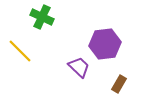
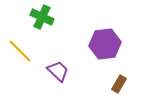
purple trapezoid: moved 21 px left, 4 px down
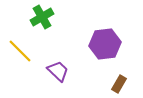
green cross: rotated 35 degrees clockwise
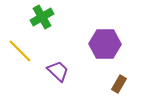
purple hexagon: rotated 8 degrees clockwise
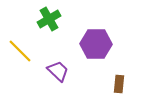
green cross: moved 7 px right, 2 px down
purple hexagon: moved 9 px left
brown rectangle: rotated 24 degrees counterclockwise
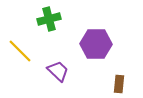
green cross: rotated 15 degrees clockwise
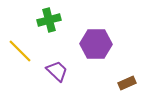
green cross: moved 1 px down
purple trapezoid: moved 1 px left
brown rectangle: moved 8 px right, 1 px up; rotated 60 degrees clockwise
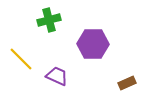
purple hexagon: moved 3 px left
yellow line: moved 1 px right, 8 px down
purple trapezoid: moved 5 px down; rotated 20 degrees counterclockwise
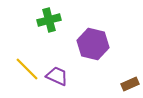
purple hexagon: rotated 12 degrees clockwise
yellow line: moved 6 px right, 10 px down
brown rectangle: moved 3 px right, 1 px down
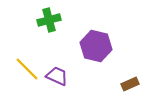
purple hexagon: moved 3 px right, 2 px down
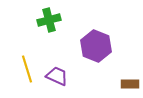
purple hexagon: rotated 8 degrees clockwise
yellow line: rotated 28 degrees clockwise
brown rectangle: rotated 24 degrees clockwise
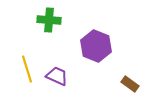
green cross: rotated 20 degrees clockwise
brown rectangle: rotated 36 degrees clockwise
